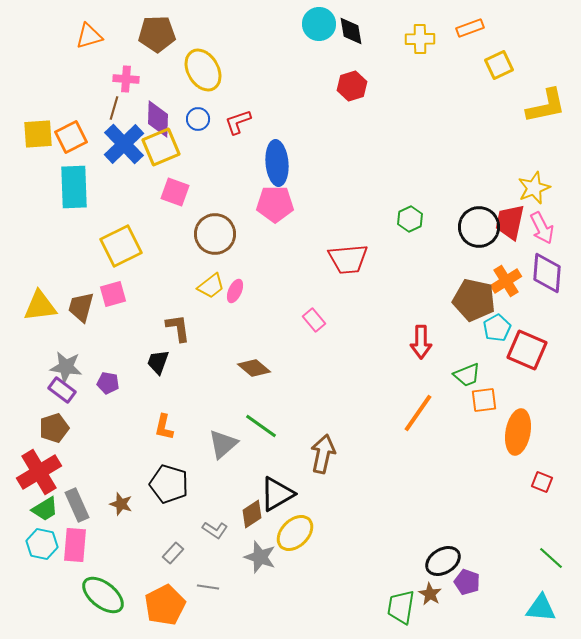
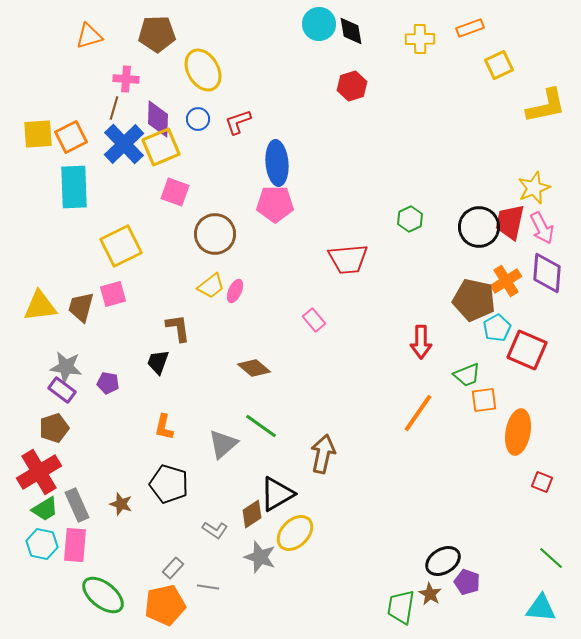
gray rectangle at (173, 553): moved 15 px down
orange pentagon at (165, 605): rotated 15 degrees clockwise
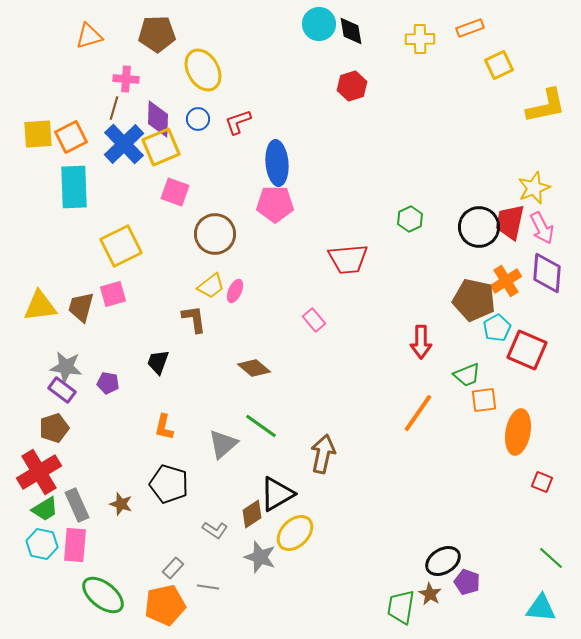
brown L-shape at (178, 328): moved 16 px right, 9 px up
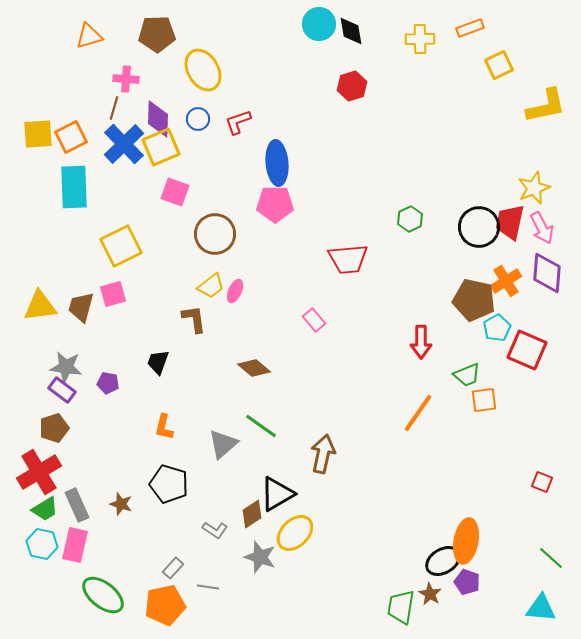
orange ellipse at (518, 432): moved 52 px left, 109 px down
pink rectangle at (75, 545): rotated 8 degrees clockwise
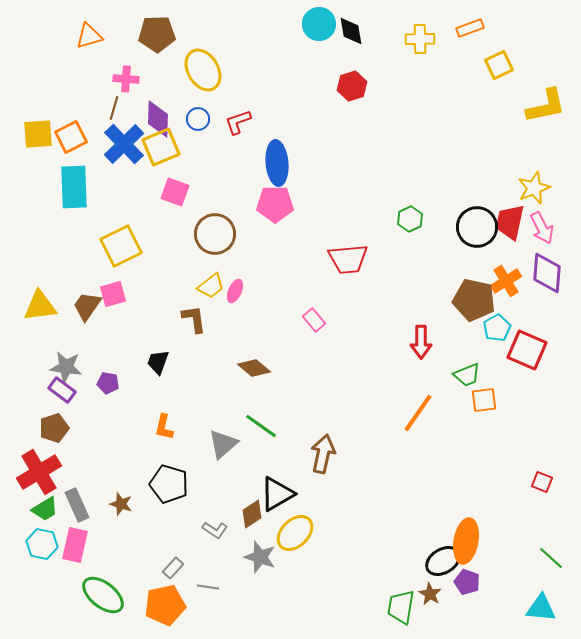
black circle at (479, 227): moved 2 px left
brown trapezoid at (81, 307): moved 6 px right, 1 px up; rotated 20 degrees clockwise
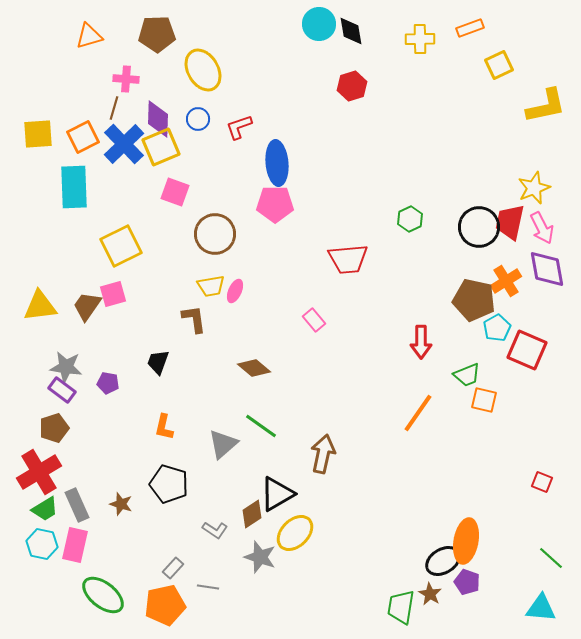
red L-shape at (238, 122): moved 1 px right, 5 px down
orange square at (71, 137): moved 12 px right
black circle at (477, 227): moved 2 px right
purple diamond at (547, 273): moved 4 px up; rotated 15 degrees counterclockwise
yellow trapezoid at (211, 286): rotated 28 degrees clockwise
orange square at (484, 400): rotated 20 degrees clockwise
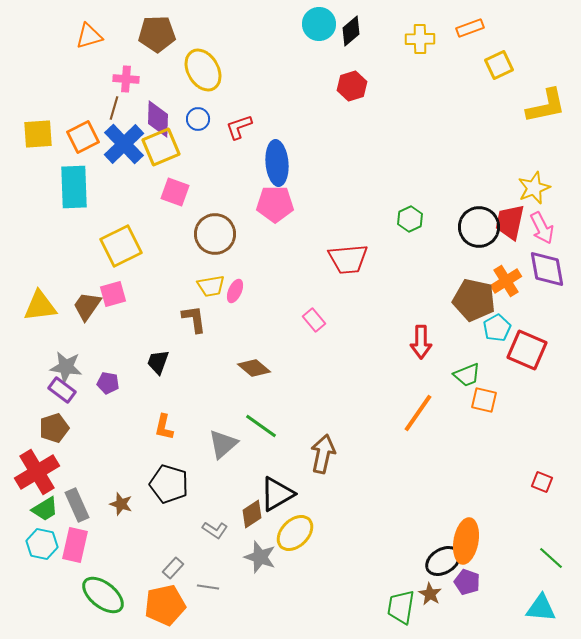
black diamond at (351, 31): rotated 60 degrees clockwise
red cross at (39, 472): moved 2 px left
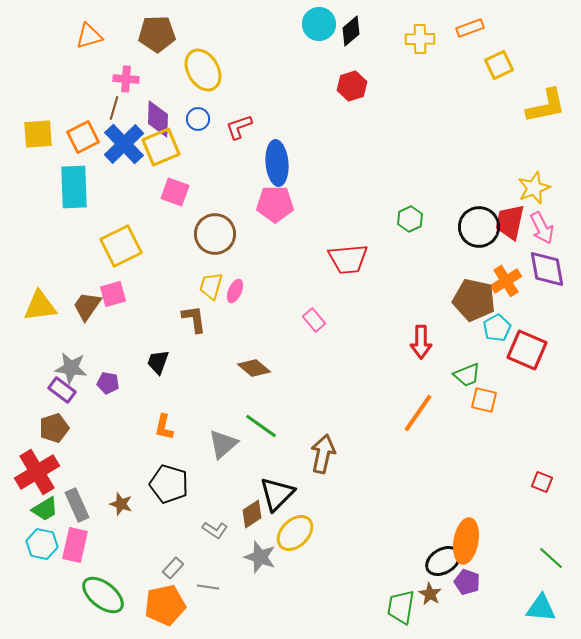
yellow trapezoid at (211, 286): rotated 116 degrees clockwise
gray star at (66, 367): moved 5 px right, 1 px down
black triangle at (277, 494): rotated 15 degrees counterclockwise
